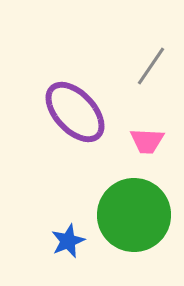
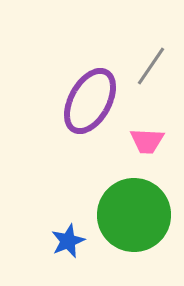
purple ellipse: moved 15 px right, 11 px up; rotated 72 degrees clockwise
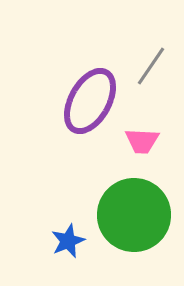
pink trapezoid: moved 5 px left
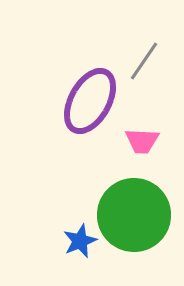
gray line: moved 7 px left, 5 px up
blue star: moved 12 px right
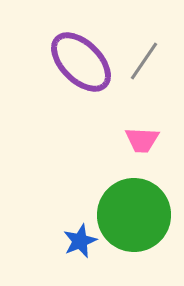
purple ellipse: moved 9 px left, 39 px up; rotated 74 degrees counterclockwise
pink trapezoid: moved 1 px up
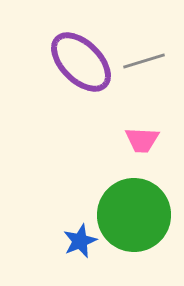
gray line: rotated 39 degrees clockwise
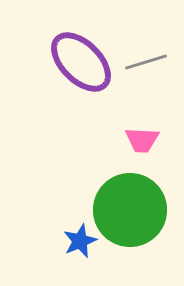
gray line: moved 2 px right, 1 px down
green circle: moved 4 px left, 5 px up
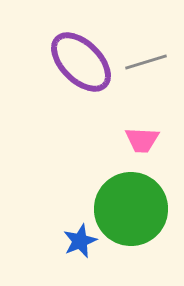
green circle: moved 1 px right, 1 px up
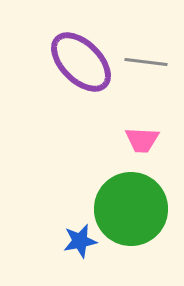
gray line: rotated 24 degrees clockwise
blue star: rotated 12 degrees clockwise
